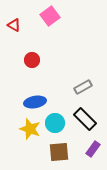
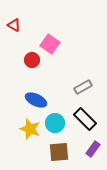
pink square: moved 28 px down; rotated 18 degrees counterclockwise
blue ellipse: moved 1 px right, 2 px up; rotated 35 degrees clockwise
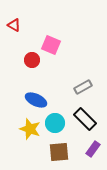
pink square: moved 1 px right, 1 px down; rotated 12 degrees counterclockwise
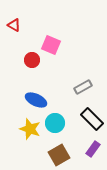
black rectangle: moved 7 px right
brown square: moved 3 px down; rotated 25 degrees counterclockwise
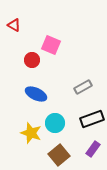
blue ellipse: moved 6 px up
black rectangle: rotated 65 degrees counterclockwise
yellow star: moved 1 px right, 4 px down
brown square: rotated 10 degrees counterclockwise
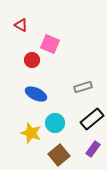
red triangle: moved 7 px right
pink square: moved 1 px left, 1 px up
gray rectangle: rotated 12 degrees clockwise
black rectangle: rotated 20 degrees counterclockwise
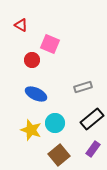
yellow star: moved 3 px up
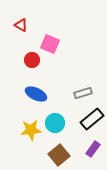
gray rectangle: moved 6 px down
yellow star: rotated 25 degrees counterclockwise
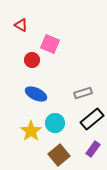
yellow star: moved 1 px down; rotated 30 degrees counterclockwise
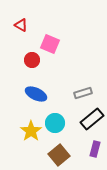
purple rectangle: moved 2 px right; rotated 21 degrees counterclockwise
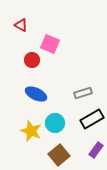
black rectangle: rotated 10 degrees clockwise
yellow star: rotated 15 degrees counterclockwise
purple rectangle: moved 1 px right, 1 px down; rotated 21 degrees clockwise
